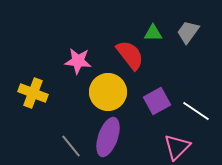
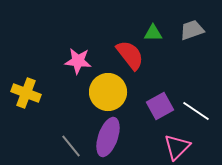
gray trapezoid: moved 4 px right, 2 px up; rotated 35 degrees clockwise
yellow cross: moved 7 px left
purple square: moved 3 px right, 5 px down
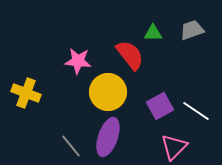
pink triangle: moved 3 px left
